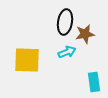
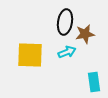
yellow square: moved 3 px right, 5 px up
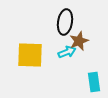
brown star: moved 6 px left, 7 px down; rotated 12 degrees counterclockwise
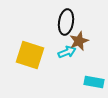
black ellipse: moved 1 px right
yellow square: rotated 16 degrees clockwise
cyan rectangle: rotated 72 degrees counterclockwise
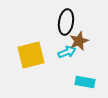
yellow square: moved 1 px right; rotated 32 degrees counterclockwise
cyan rectangle: moved 9 px left
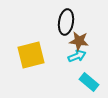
brown star: rotated 30 degrees clockwise
cyan arrow: moved 10 px right, 4 px down
cyan rectangle: moved 4 px right; rotated 30 degrees clockwise
